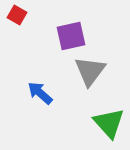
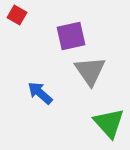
gray triangle: rotated 12 degrees counterclockwise
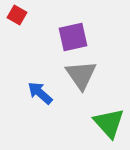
purple square: moved 2 px right, 1 px down
gray triangle: moved 9 px left, 4 px down
